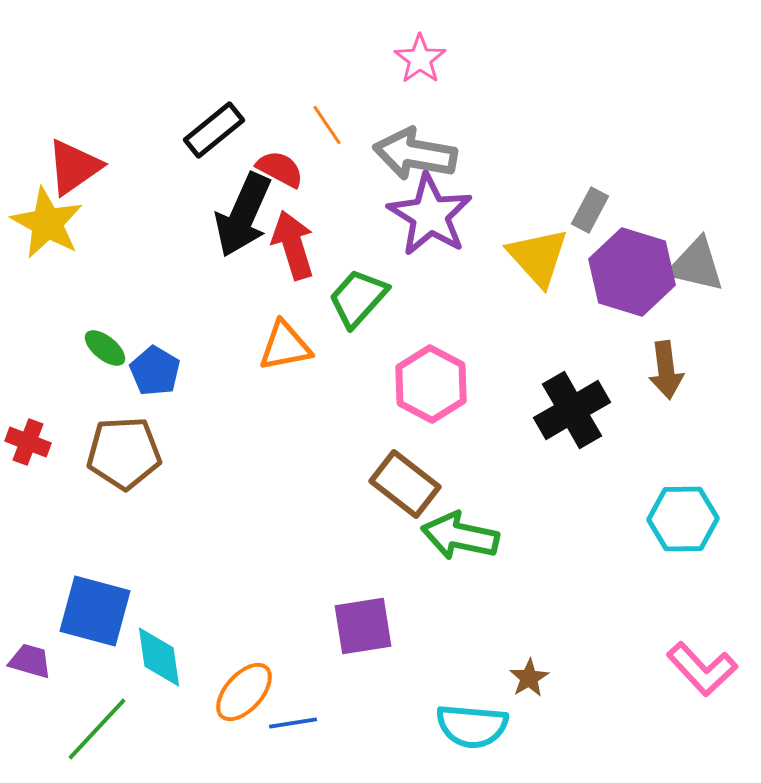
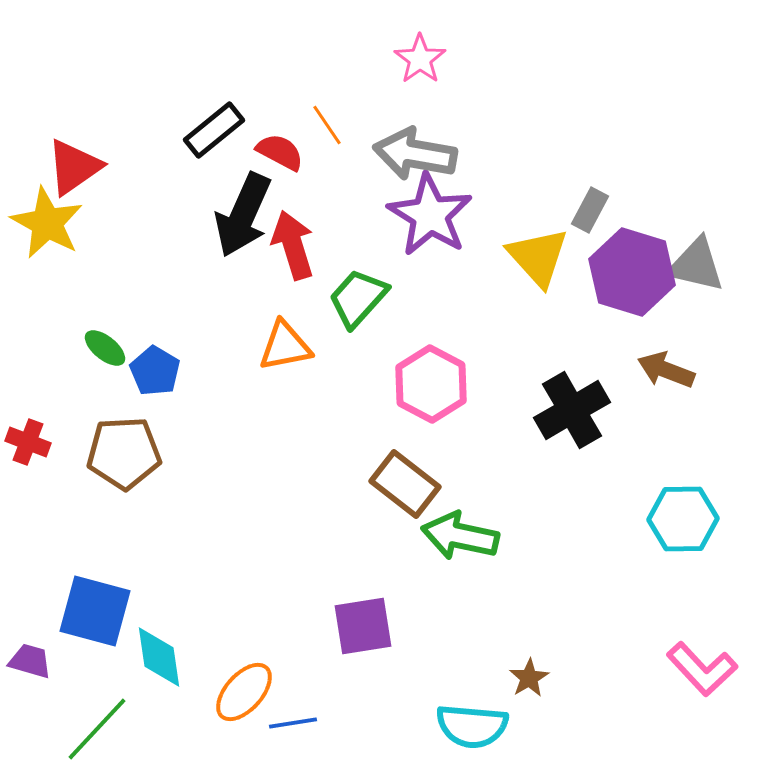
red semicircle: moved 17 px up
brown arrow: rotated 118 degrees clockwise
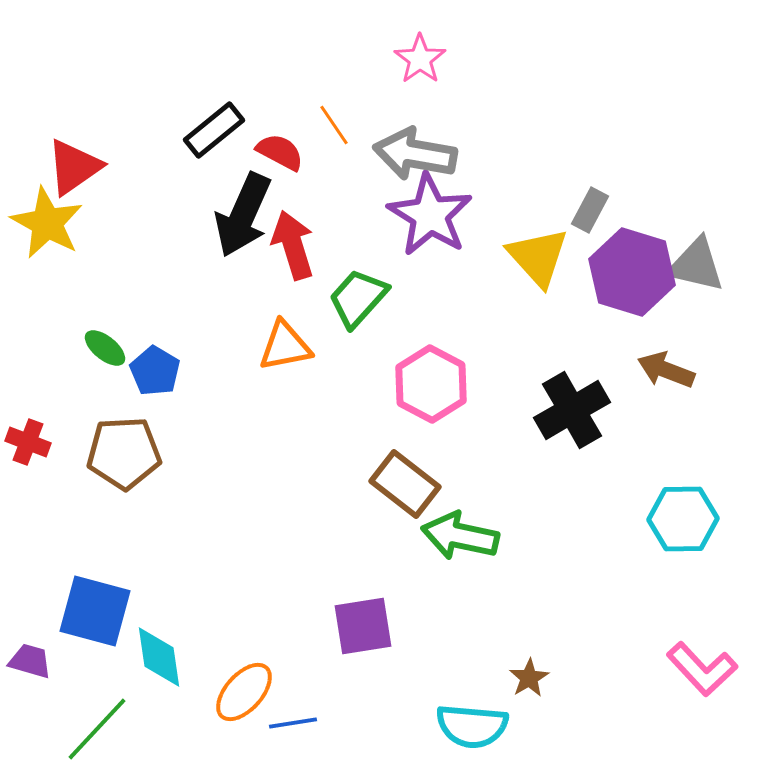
orange line: moved 7 px right
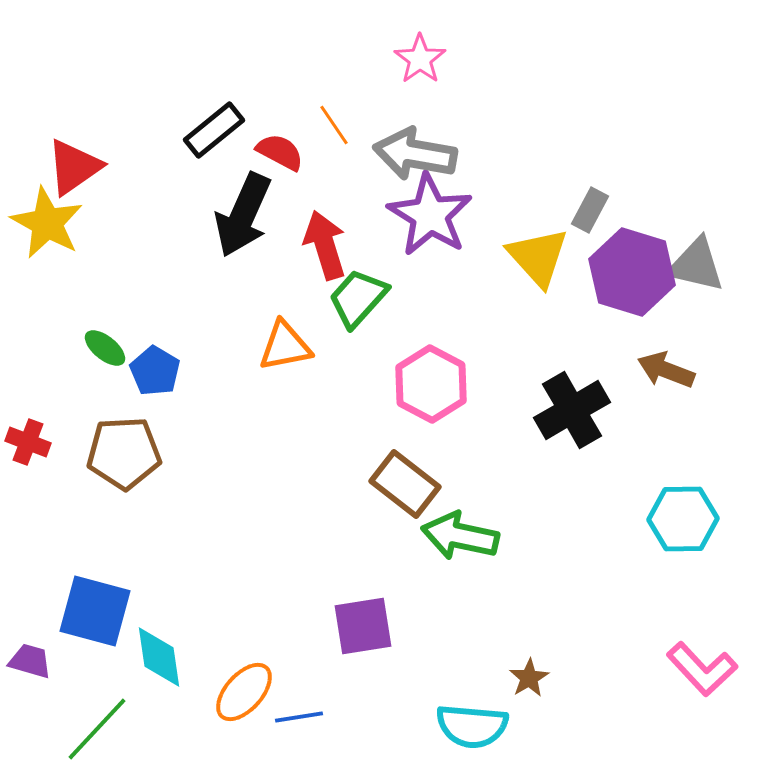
red arrow: moved 32 px right
blue line: moved 6 px right, 6 px up
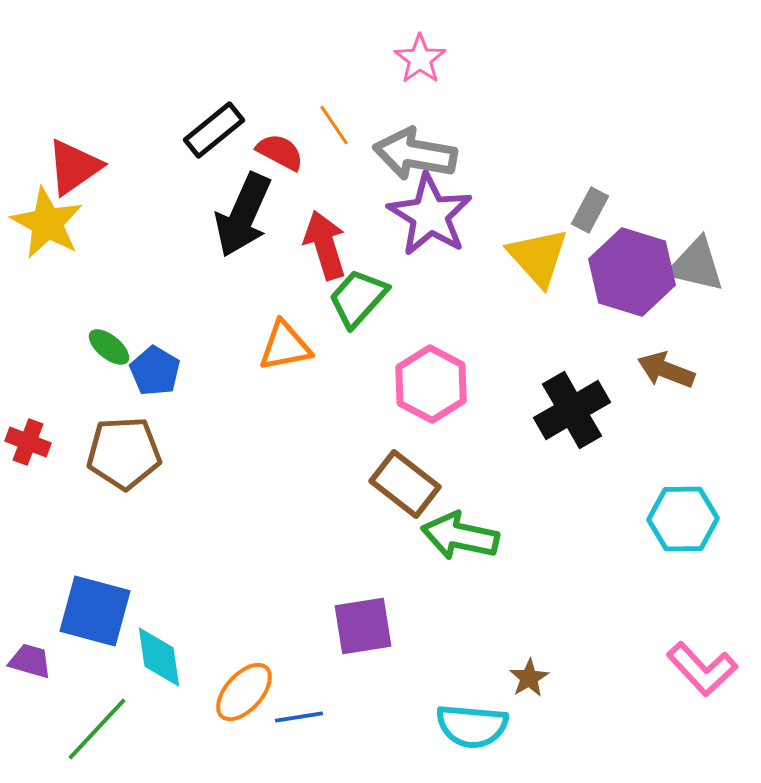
green ellipse: moved 4 px right, 1 px up
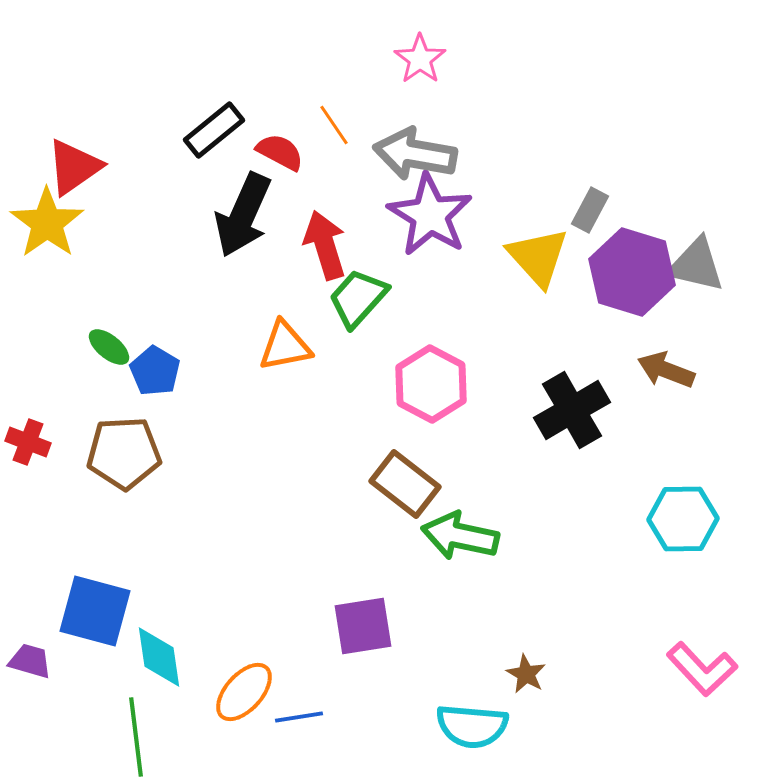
yellow star: rotated 8 degrees clockwise
brown star: moved 3 px left, 4 px up; rotated 12 degrees counterclockwise
green line: moved 39 px right, 8 px down; rotated 50 degrees counterclockwise
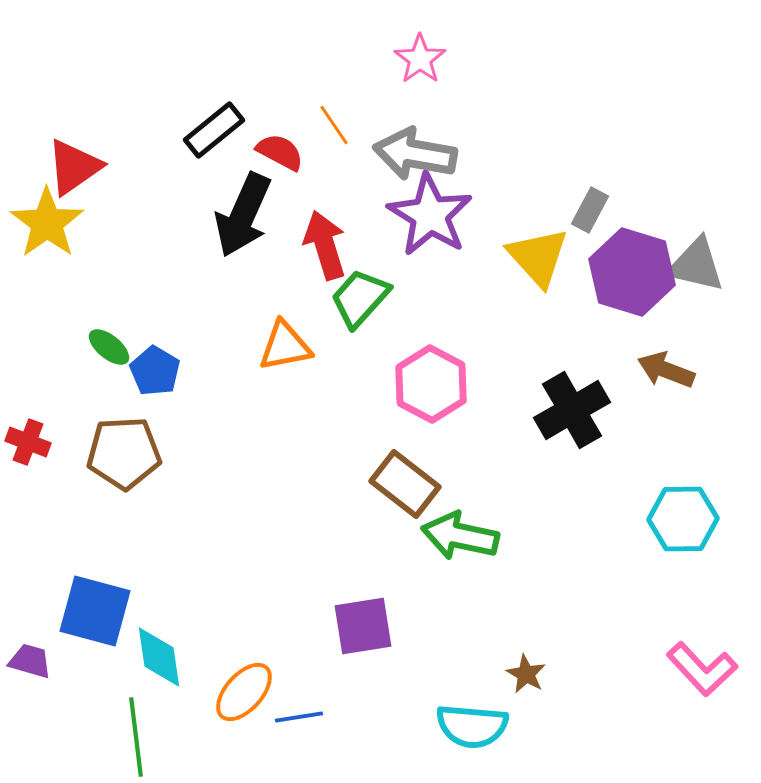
green trapezoid: moved 2 px right
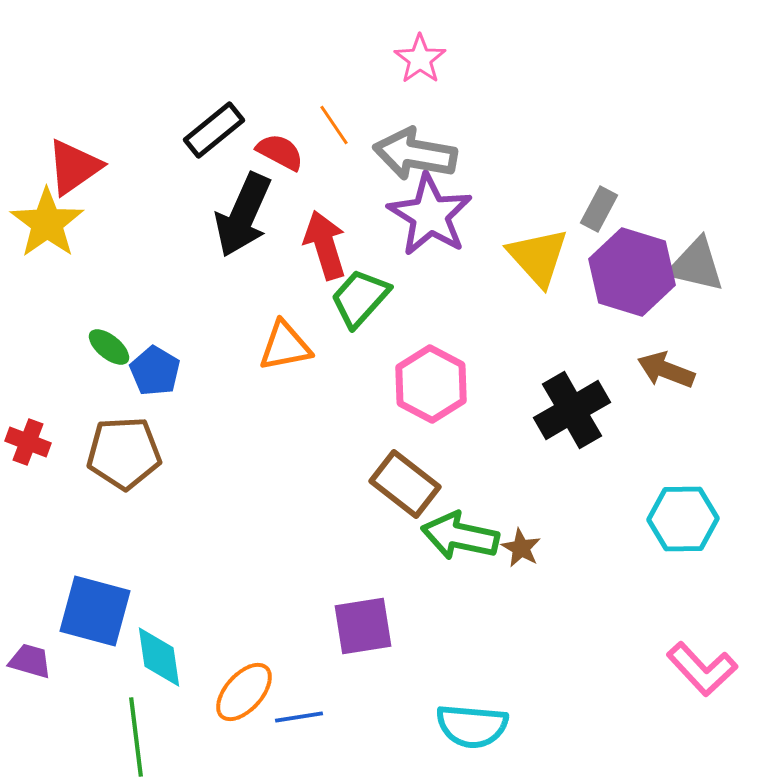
gray rectangle: moved 9 px right, 1 px up
brown star: moved 5 px left, 126 px up
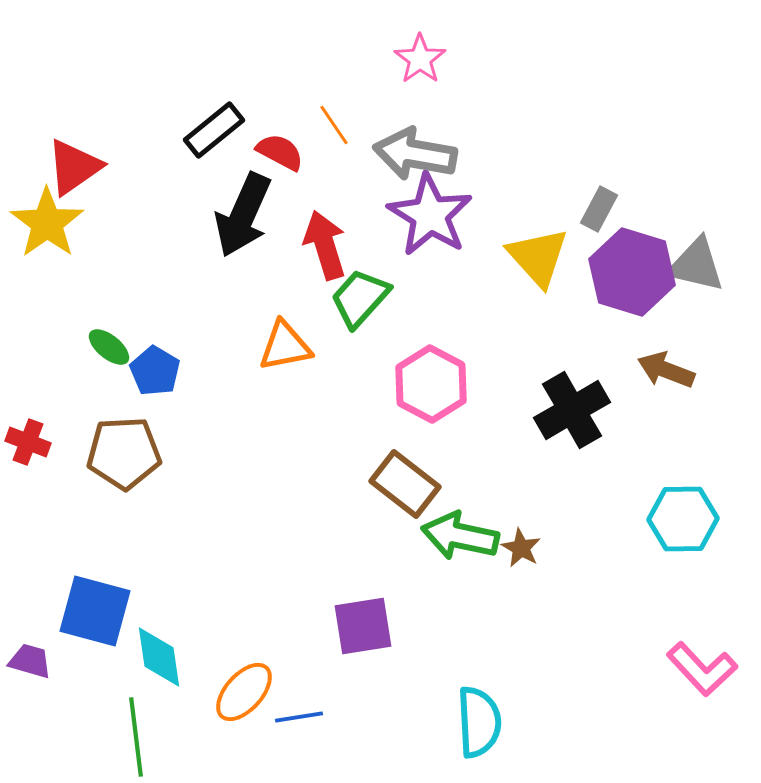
cyan semicircle: moved 7 px right, 4 px up; rotated 98 degrees counterclockwise
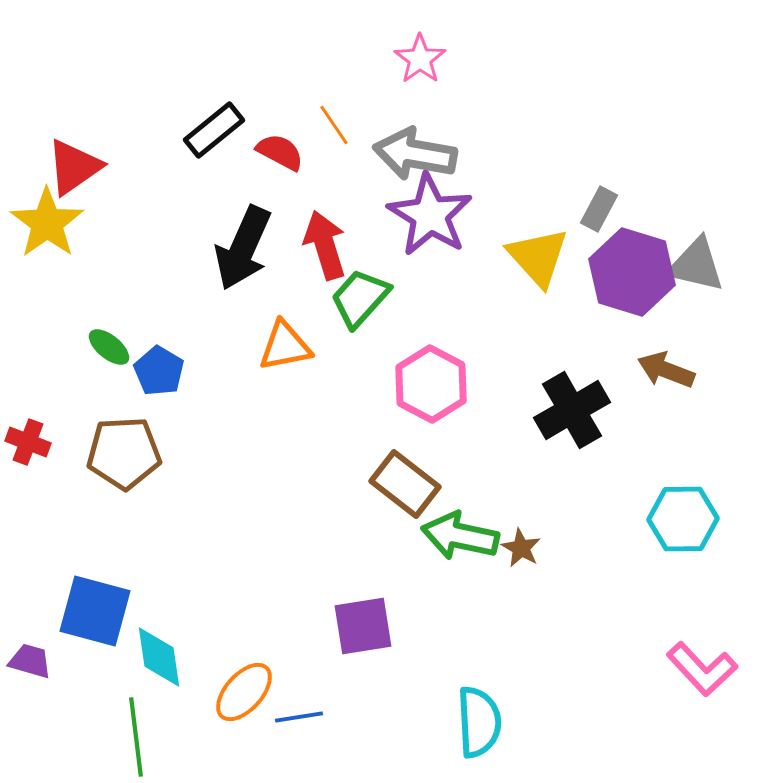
black arrow: moved 33 px down
blue pentagon: moved 4 px right
